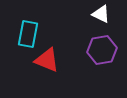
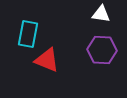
white triangle: rotated 18 degrees counterclockwise
purple hexagon: rotated 12 degrees clockwise
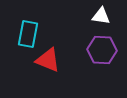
white triangle: moved 2 px down
red triangle: moved 1 px right
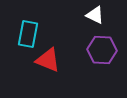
white triangle: moved 6 px left, 1 px up; rotated 18 degrees clockwise
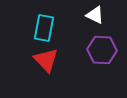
cyan rectangle: moved 16 px right, 6 px up
red triangle: moved 2 px left; rotated 24 degrees clockwise
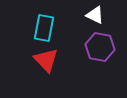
purple hexagon: moved 2 px left, 3 px up; rotated 8 degrees clockwise
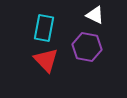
purple hexagon: moved 13 px left
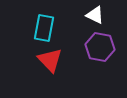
purple hexagon: moved 13 px right
red triangle: moved 4 px right
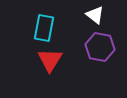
white triangle: rotated 12 degrees clockwise
red triangle: rotated 16 degrees clockwise
